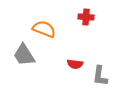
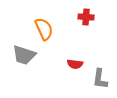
orange semicircle: rotated 45 degrees clockwise
gray trapezoid: rotated 40 degrees counterclockwise
gray L-shape: moved 3 px down
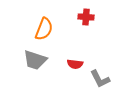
orange semicircle: rotated 45 degrees clockwise
gray trapezoid: moved 11 px right, 5 px down
gray L-shape: rotated 35 degrees counterclockwise
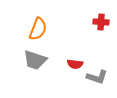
red cross: moved 15 px right, 5 px down
orange semicircle: moved 6 px left
gray L-shape: moved 3 px left, 2 px up; rotated 45 degrees counterclockwise
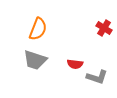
red cross: moved 3 px right, 6 px down; rotated 28 degrees clockwise
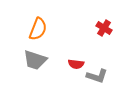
red semicircle: moved 1 px right
gray L-shape: moved 1 px up
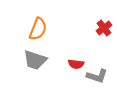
red cross: rotated 21 degrees clockwise
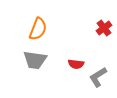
gray trapezoid: rotated 10 degrees counterclockwise
gray L-shape: moved 1 px right, 1 px down; rotated 130 degrees clockwise
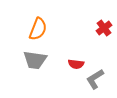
gray L-shape: moved 3 px left, 2 px down
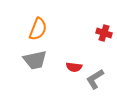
red cross: moved 5 px down; rotated 35 degrees counterclockwise
gray trapezoid: rotated 20 degrees counterclockwise
red semicircle: moved 2 px left, 3 px down
